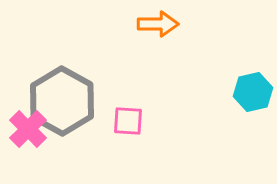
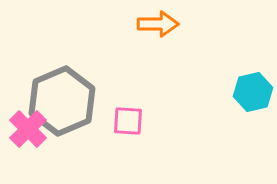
gray hexagon: rotated 8 degrees clockwise
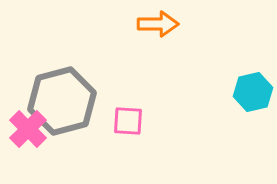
gray hexagon: rotated 8 degrees clockwise
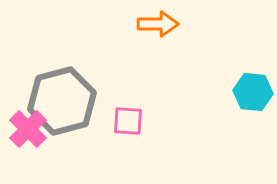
cyan hexagon: rotated 18 degrees clockwise
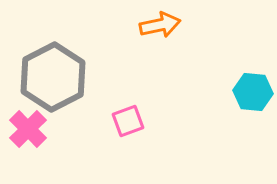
orange arrow: moved 2 px right, 1 px down; rotated 12 degrees counterclockwise
gray hexagon: moved 9 px left, 24 px up; rotated 12 degrees counterclockwise
pink square: rotated 24 degrees counterclockwise
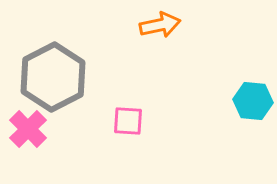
cyan hexagon: moved 9 px down
pink square: rotated 24 degrees clockwise
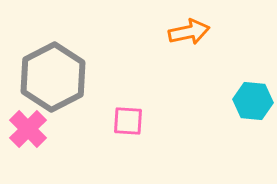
orange arrow: moved 29 px right, 7 px down
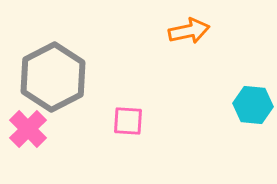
orange arrow: moved 1 px up
cyan hexagon: moved 4 px down
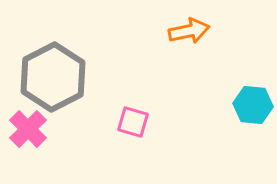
pink square: moved 5 px right, 1 px down; rotated 12 degrees clockwise
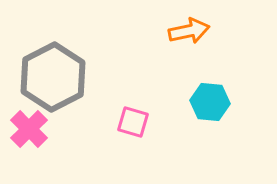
cyan hexagon: moved 43 px left, 3 px up
pink cross: moved 1 px right
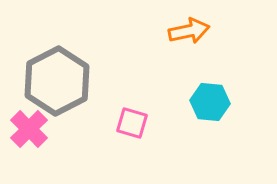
gray hexagon: moved 4 px right, 4 px down
pink square: moved 1 px left, 1 px down
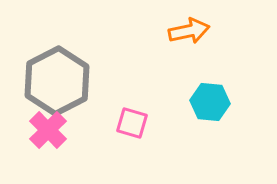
pink cross: moved 19 px right, 1 px down
